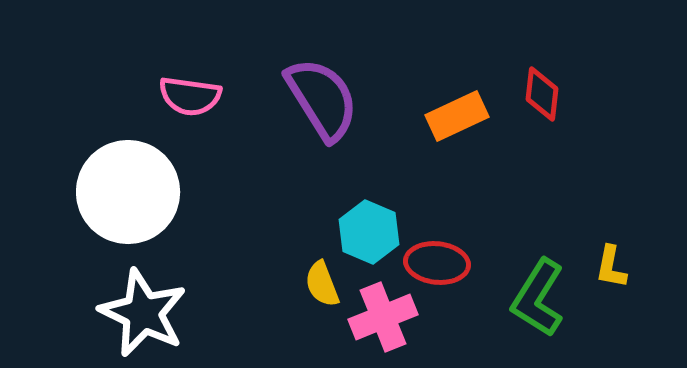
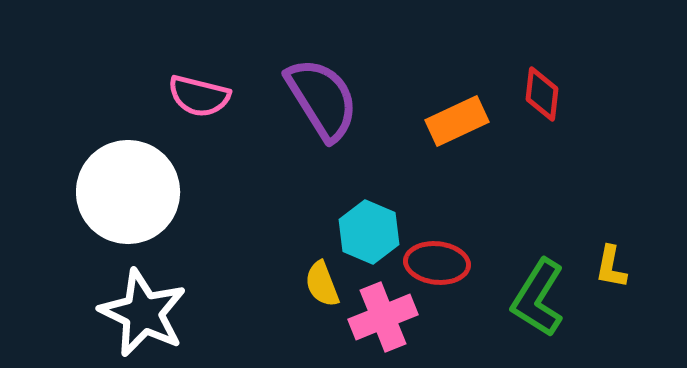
pink semicircle: moved 9 px right; rotated 6 degrees clockwise
orange rectangle: moved 5 px down
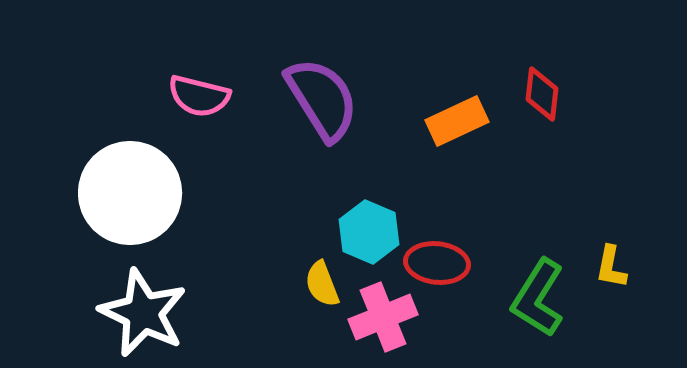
white circle: moved 2 px right, 1 px down
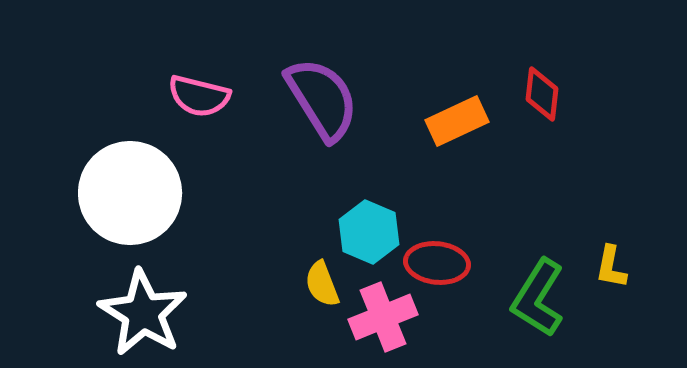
white star: rotated 6 degrees clockwise
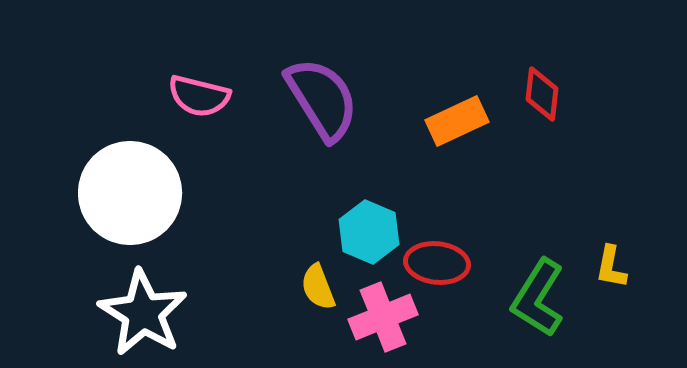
yellow semicircle: moved 4 px left, 3 px down
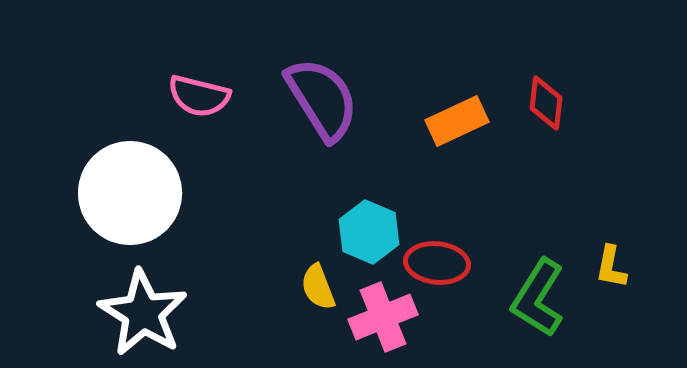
red diamond: moved 4 px right, 9 px down
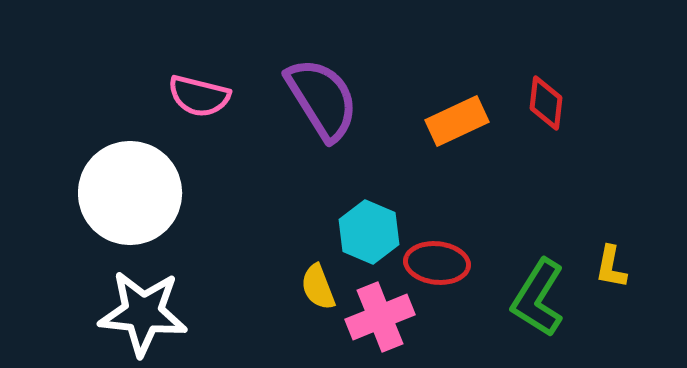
white star: rotated 26 degrees counterclockwise
pink cross: moved 3 px left
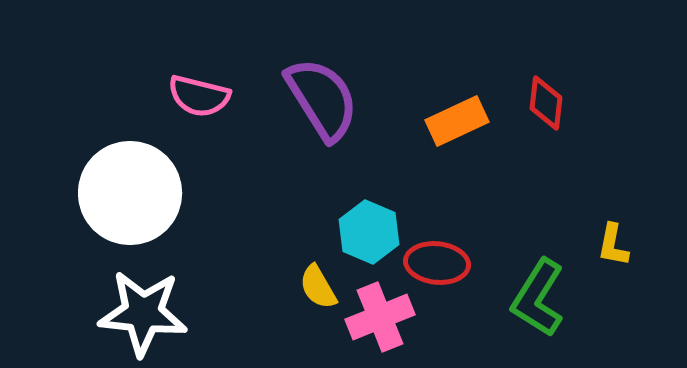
yellow L-shape: moved 2 px right, 22 px up
yellow semicircle: rotated 9 degrees counterclockwise
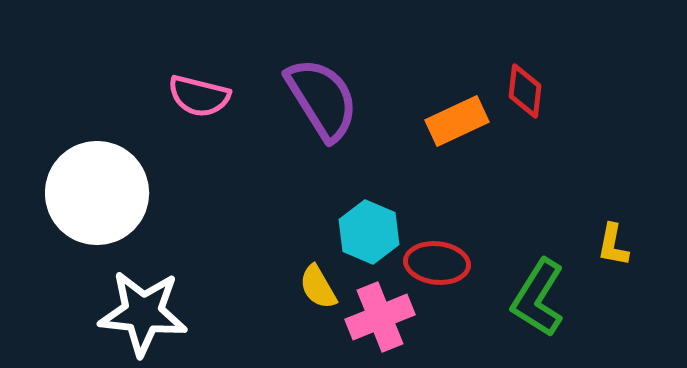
red diamond: moved 21 px left, 12 px up
white circle: moved 33 px left
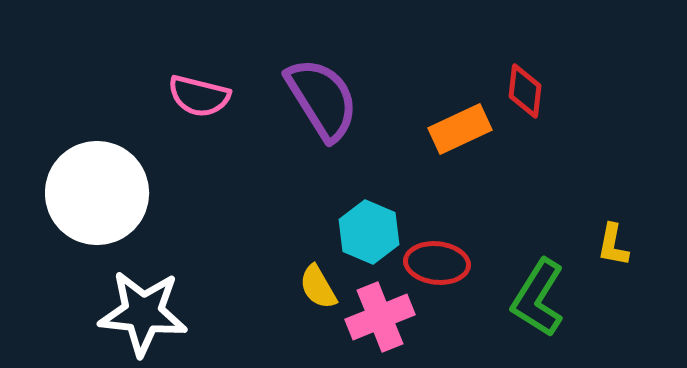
orange rectangle: moved 3 px right, 8 px down
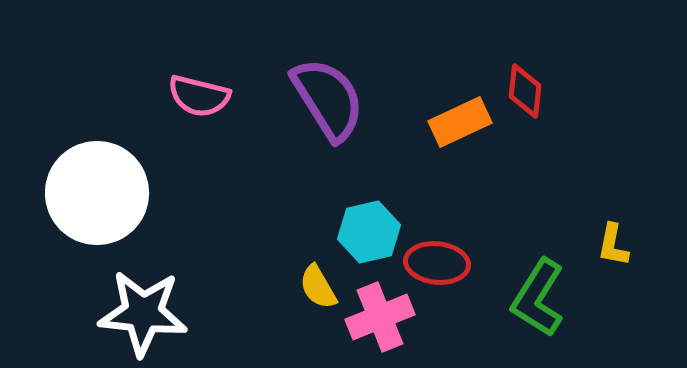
purple semicircle: moved 6 px right
orange rectangle: moved 7 px up
cyan hexagon: rotated 24 degrees clockwise
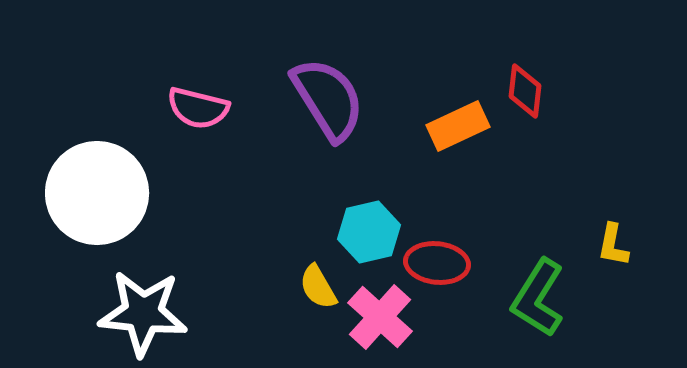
pink semicircle: moved 1 px left, 12 px down
orange rectangle: moved 2 px left, 4 px down
pink cross: rotated 26 degrees counterclockwise
